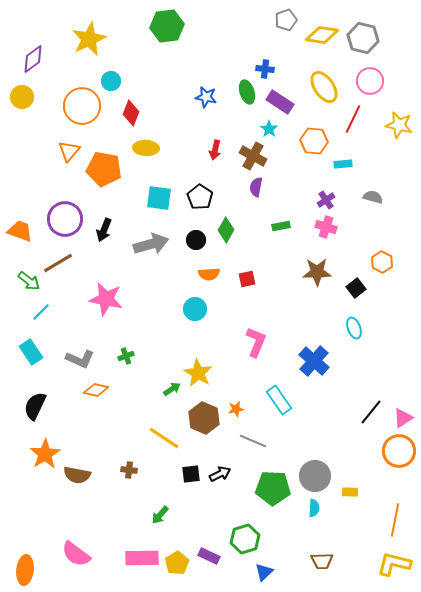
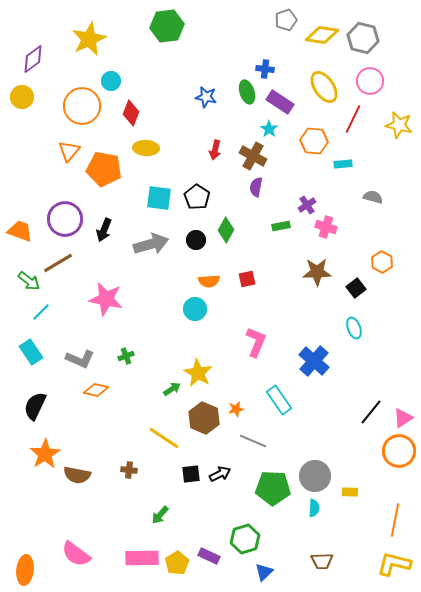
black pentagon at (200, 197): moved 3 px left
purple cross at (326, 200): moved 19 px left, 5 px down
orange semicircle at (209, 274): moved 7 px down
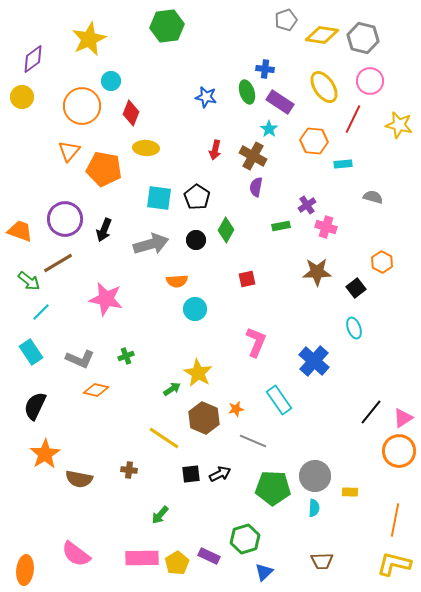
orange semicircle at (209, 281): moved 32 px left
brown semicircle at (77, 475): moved 2 px right, 4 px down
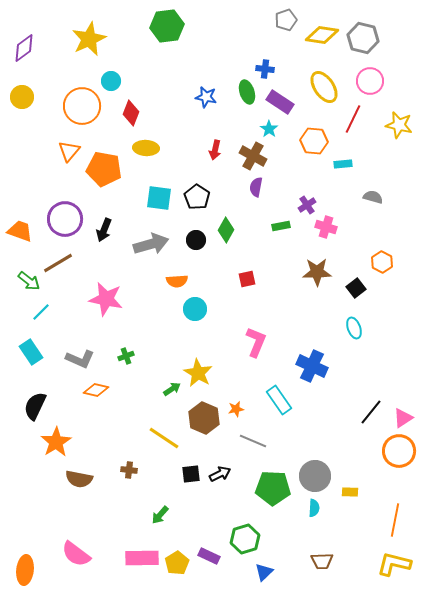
purple diamond at (33, 59): moved 9 px left, 11 px up
blue cross at (314, 361): moved 2 px left, 5 px down; rotated 16 degrees counterclockwise
orange star at (45, 454): moved 11 px right, 12 px up
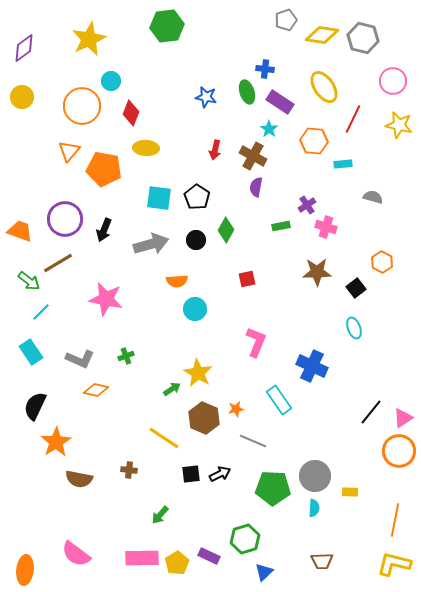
pink circle at (370, 81): moved 23 px right
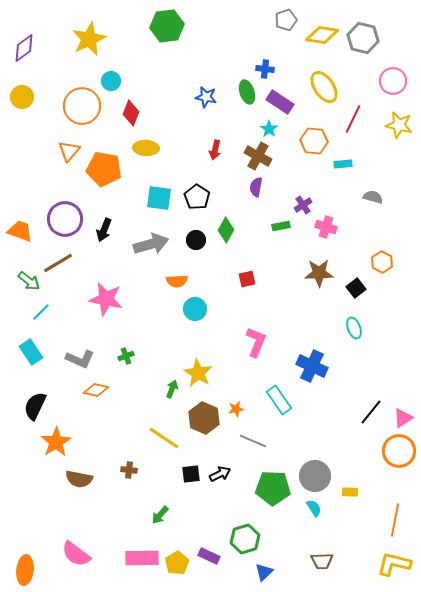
brown cross at (253, 156): moved 5 px right
purple cross at (307, 205): moved 4 px left
brown star at (317, 272): moved 2 px right, 1 px down
green arrow at (172, 389): rotated 36 degrees counterclockwise
cyan semicircle at (314, 508): rotated 36 degrees counterclockwise
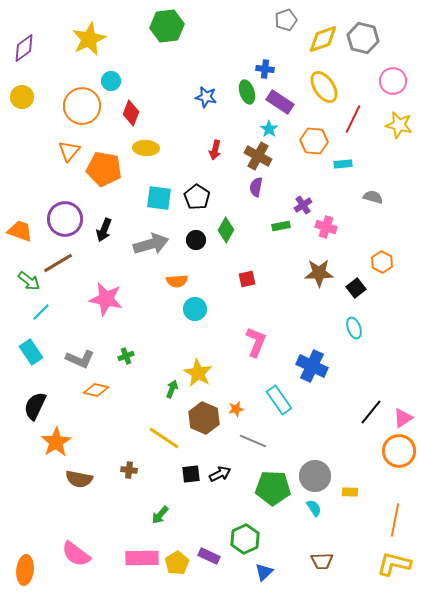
yellow diamond at (322, 35): moved 1 px right, 4 px down; rotated 28 degrees counterclockwise
green hexagon at (245, 539): rotated 8 degrees counterclockwise
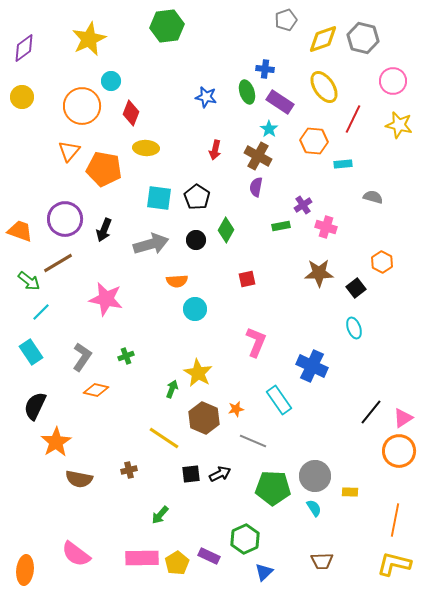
gray L-shape at (80, 359): moved 2 px right, 2 px up; rotated 80 degrees counterclockwise
brown cross at (129, 470): rotated 21 degrees counterclockwise
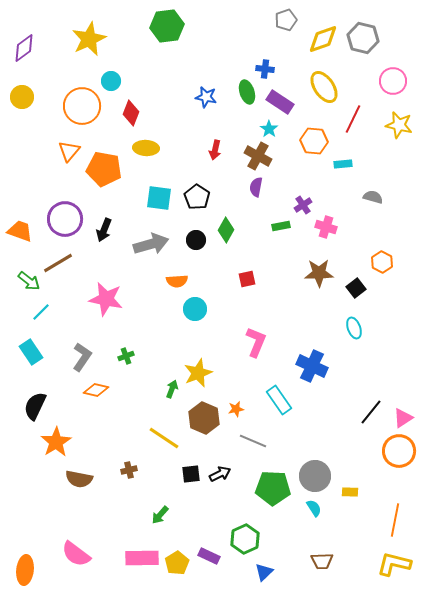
yellow star at (198, 373): rotated 20 degrees clockwise
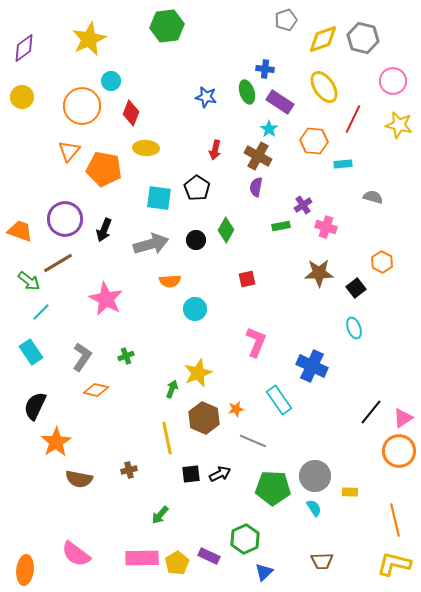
black pentagon at (197, 197): moved 9 px up
orange semicircle at (177, 281): moved 7 px left
pink star at (106, 299): rotated 16 degrees clockwise
yellow line at (164, 438): moved 3 px right; rotated 44 degrees clockwise
orange line at (395, 520): rotated 24 degrees counterclockwise
